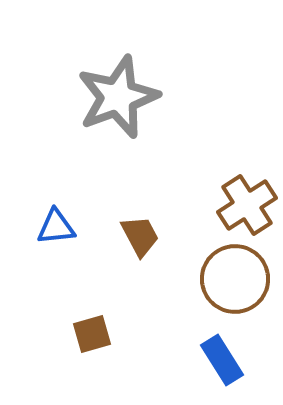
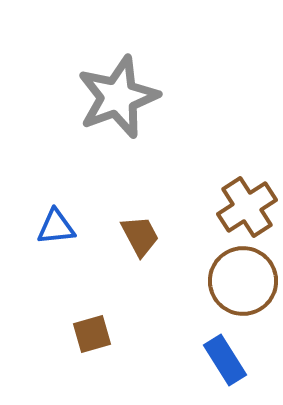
brown cross: moved 2 px down
brown circle: moved 8 px right, 2 px down
blue rectangle: moved 3 px right
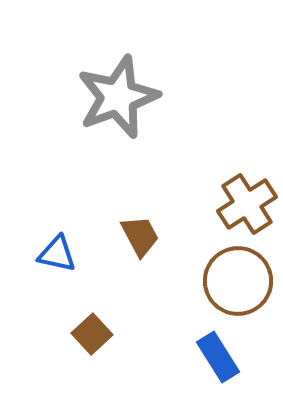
brown cross: moved 3 px up
blue triangle: moved 1 px right, 27 px down; rotated 18 degrees clockwise
brown circle: moved 5 px left
brown square: rotated 27 degrees counterclockwise
blue rectangle: moved 7 px left, 3 px up
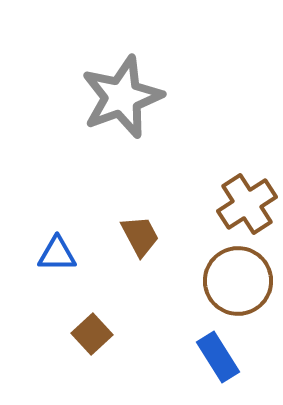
gray star: moved 4 px right
blue triangle: rotated 12 degrees counterclockwise
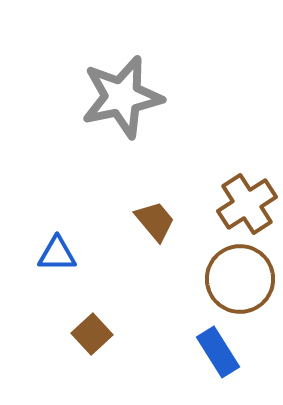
gray star: rotated 8 degrees clockwise
brown trapezoid: moved 15 px right, 15 px up; rotated 12 degrees counterclockwise
brown circle: moved 2 px right, 2 px up
blue rectangle: moved 5 px up
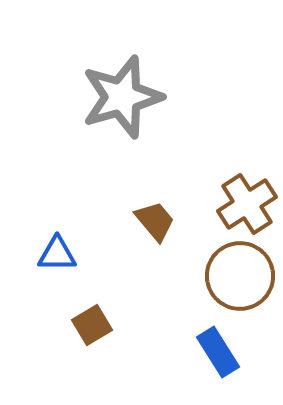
gray star: rotated 4 degrees counterclockwise
brown circle: moved 3 px up
brown square: moved 9 px up; rotated 12 degrees clockwise
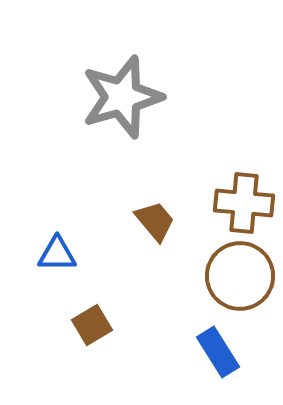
brown cross: moved 3 px left, 1 px up; rotated 38 degrees clockwise
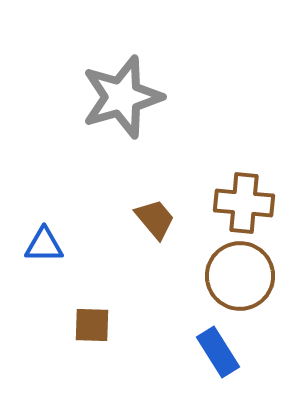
brown trapezoid: moved 2 px up
blue triangle: moved 13 px left, 9 px up
brown square: rotated 33 degrees clockwise
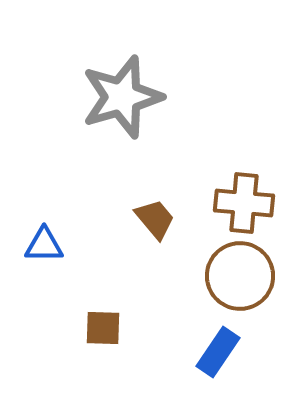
brown square: moved 11 px right, 3 px down
blue rectangle: rotated 66 degrees clockwise
